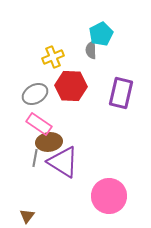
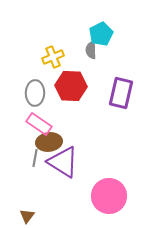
gray ellipse: moved 1 px up; rotated 60 degrees counterclockwise
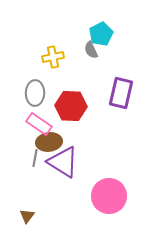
gray semicircle: rotated 24 degrees counterclockwise
yellow cross: rotated 10 degrees clockwise
red hexagon: moved 20 px down
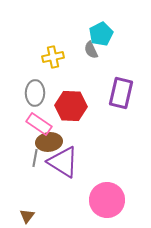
pink circle: moved 2 px left, 4 px down
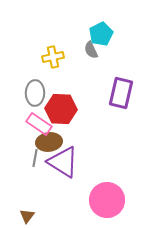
red hexagon: moved 10 px left, 3 px down
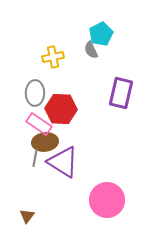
brown ellipse: moved 4 px left
